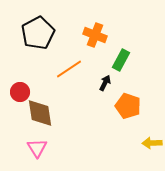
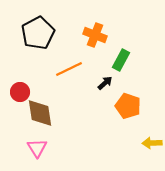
orange line: rotated 8 degrees clockwise
black arrow: rotated 21 degrees clockwise
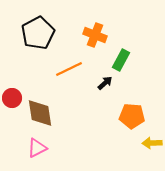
red circle: moved 8 px left, 6 px down
orange pentagon: moved 4 px right, 10 px down; rotated 15 degrees counterclockwise
pink triangle: rotated 35 degrees clockwise
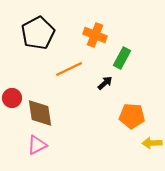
green rectangle: moved 1 px right, 2 px up
pink triangle: moved 3 px up
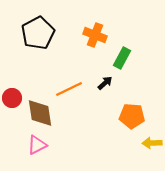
orange line: moved 20 px down
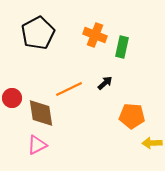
green rectangle: moved 11 px up; rotated 15 degrees counterclockwise
brown diamond: moved 1 px right
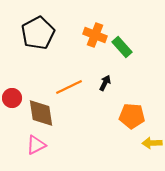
green rectangle: rotated 55 degrees counterclockwise
black arrow: rotated 21 degrees counterclockwise
orange line: moved 2 px up
pink triangle: moved 1 px left
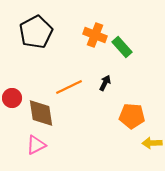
black pentagon: moved 2 px left, 1 px up
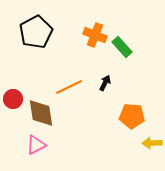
red circle: moved 1 px right, 1 px down
